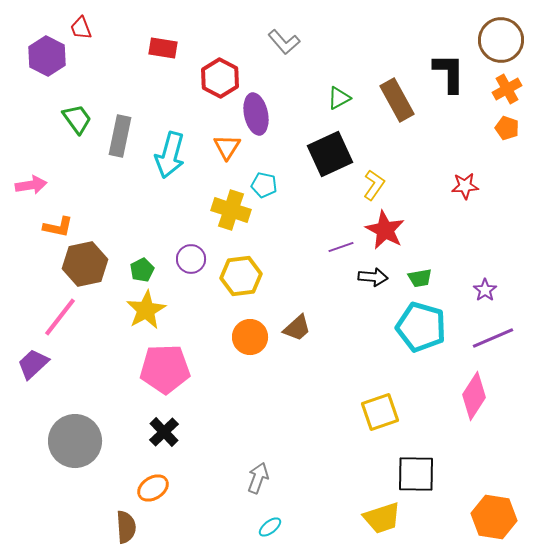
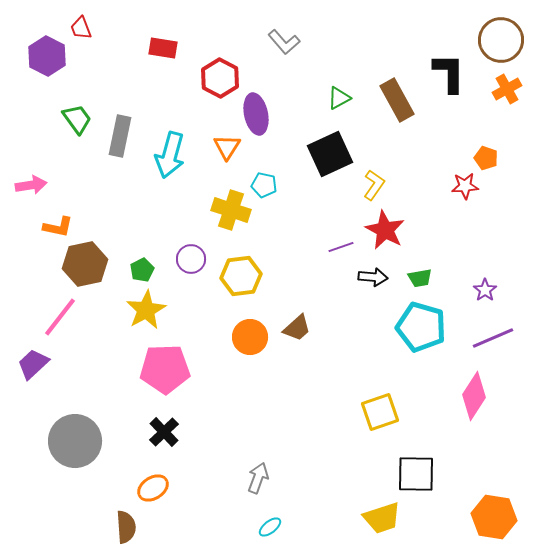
orange pentagon at (507, 128): moved 21 px left, 30 px down
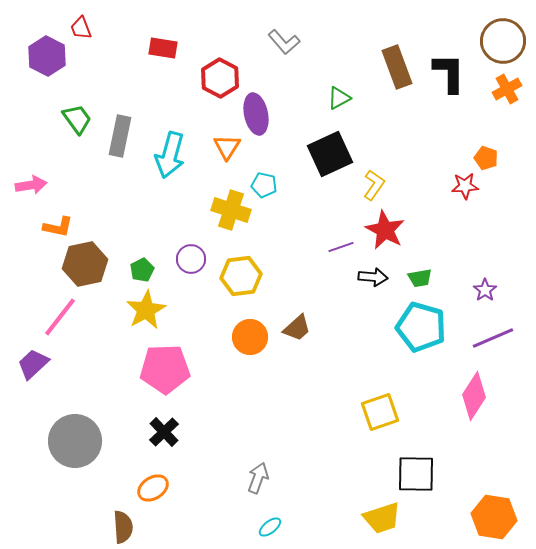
brown circle at (501, 40): moved 2 px right, 1 px down
brown rectangle at (397, 100): moved 33 px up; rotated 9 degrees clockwise
brown semicircle at (126, 527): moved 3 px left
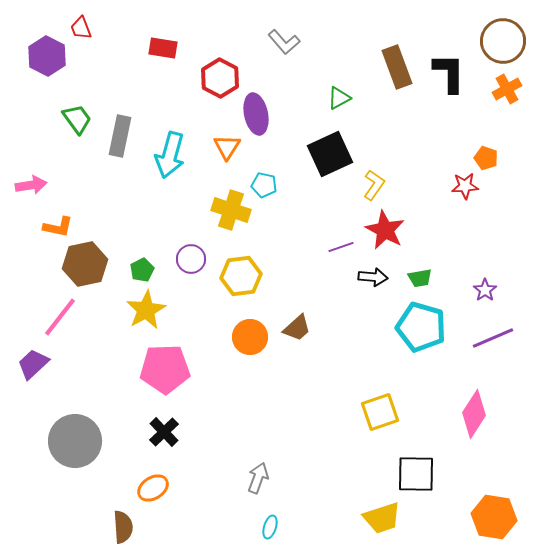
pink diamond at (474, 396): moved 18 px down
cyan ellipse at (270, 527): rotated 35 degrees counterclockwise
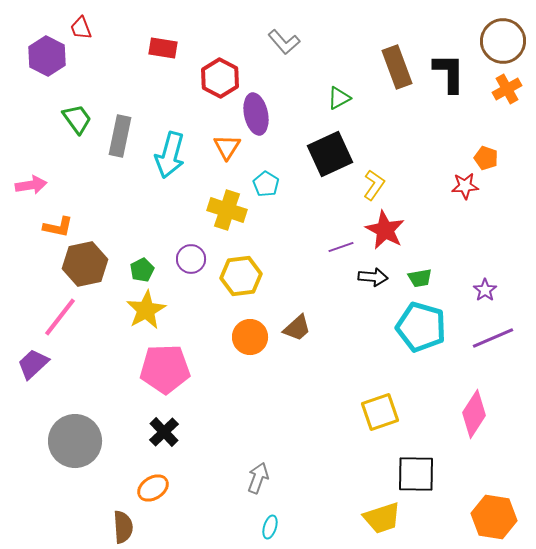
cyan pentagon at (264, 185): moved 2 px right, 1 px up; rotated 20 degrees clockwise
yellow cross at (231, 210): moved 4 px left
